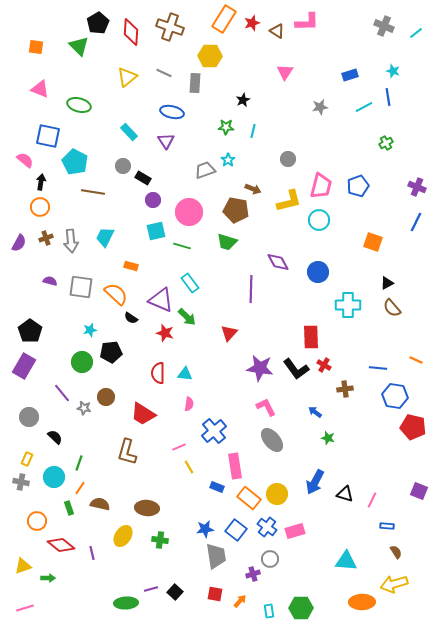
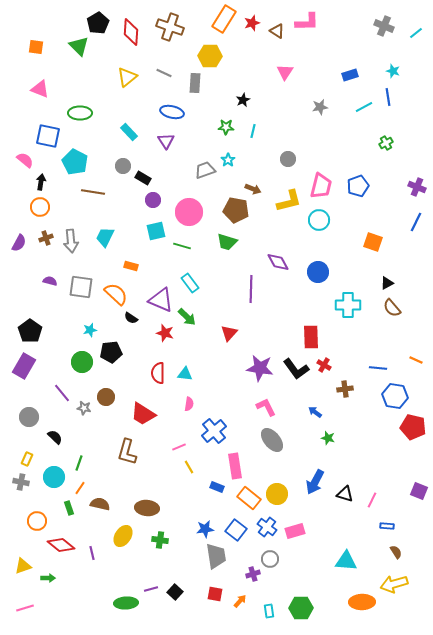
green ellipse at (79, 105): moved 1 px right, 8 px down; rotated 15 degrees counterclockwise
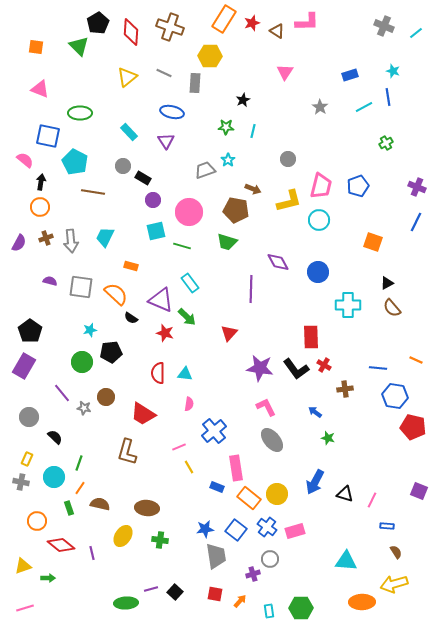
gray star at (320, 107): rotated 28 degrees counterclockwise
pink rectangle at (235, 466): moved 1 px right, 2 px down
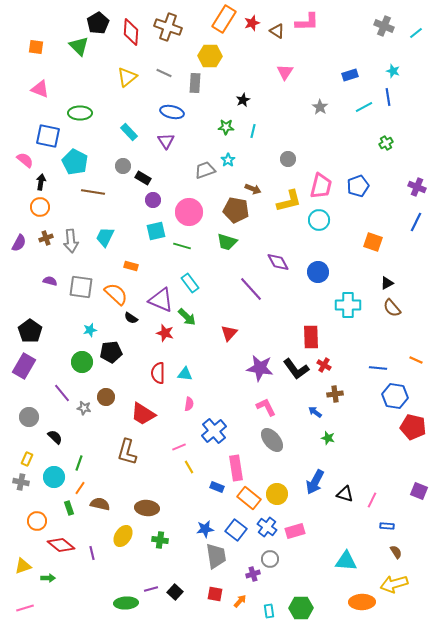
brown cross at (170, 27): moved 2 px left
purple line at (251, 289): rotated 44 degrees counterclockwise
brown cross at (345, 389): moved 10 px left, 5 px down
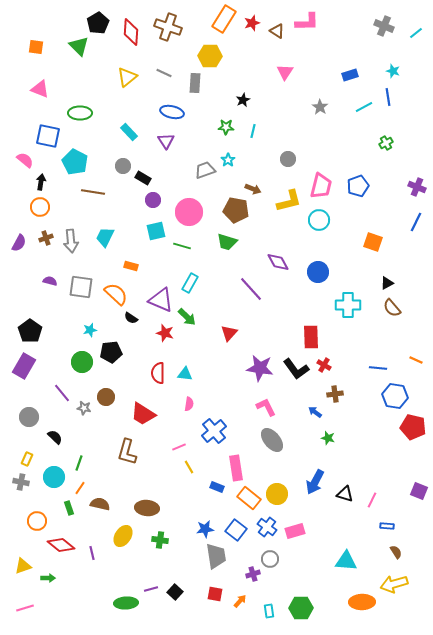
cyan rectangle at (190, 283): rotated 66 degrees clockwise
